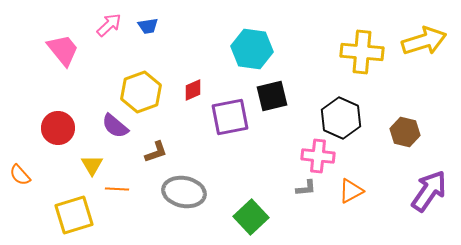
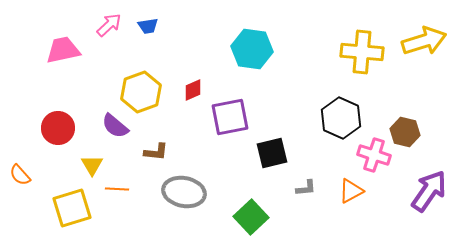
pink trapezoid: rotated 63 degrees counterclockwise
black square: moved 57 px down
brown L-shape: rotated 25 degrees clockwise
pink cross: moved 56 px right, 1 px up; rotated 12 degrees clockwise
yellow square: moved 2 px left, 7 px up
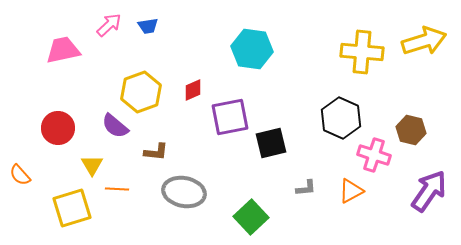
brown hexagon: moved 6 px right, 2 px up
black square: moved 1 px left, 10 px up
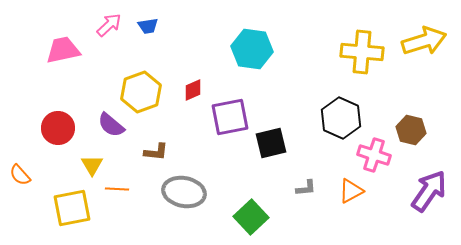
purple semicircle: moved 4 px left, 1 px up
yellow square: rotated 6 degrees clockwise
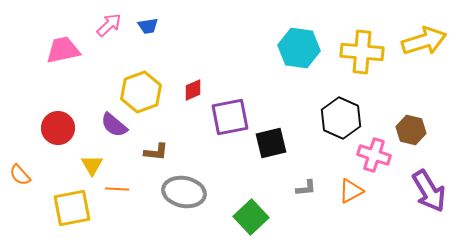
cyan hexagon: moved 47 px right, 1 px up
purple semicircle: moved 3 px right
purple arrow: rotated 114 degrees clockwise
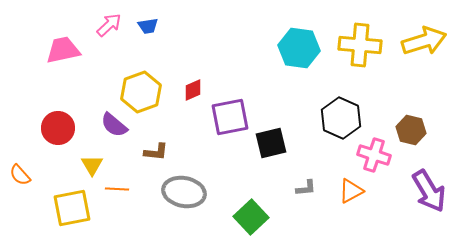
yellow cross: moved 2 px left, 7 px up
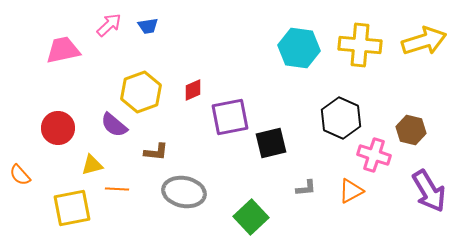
yellow triangle: rotated 45 degrees clockwise
